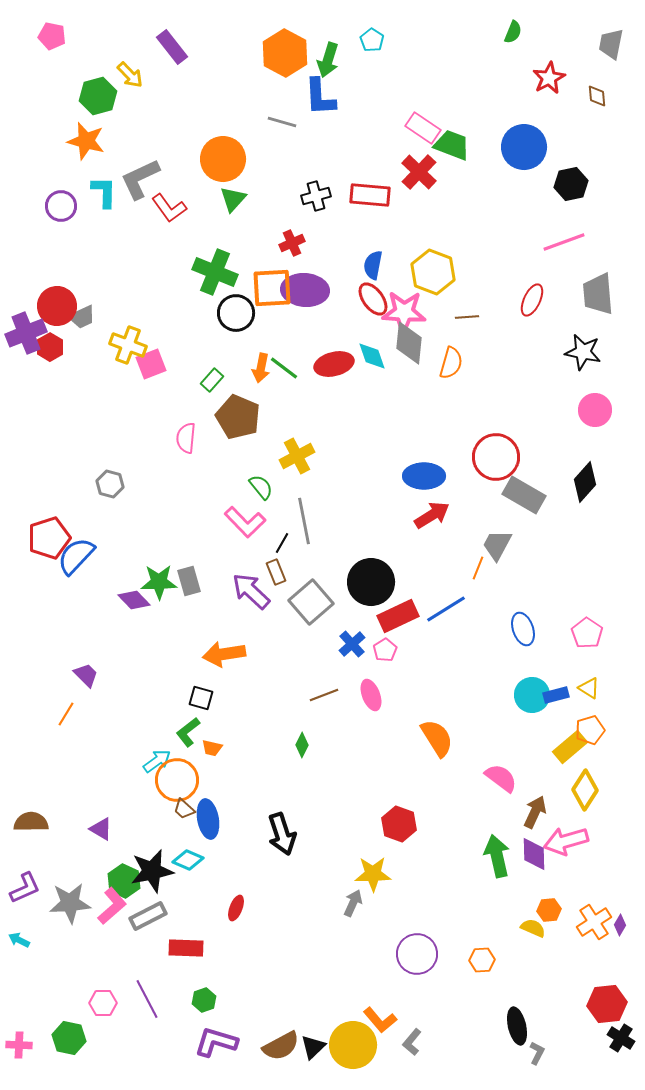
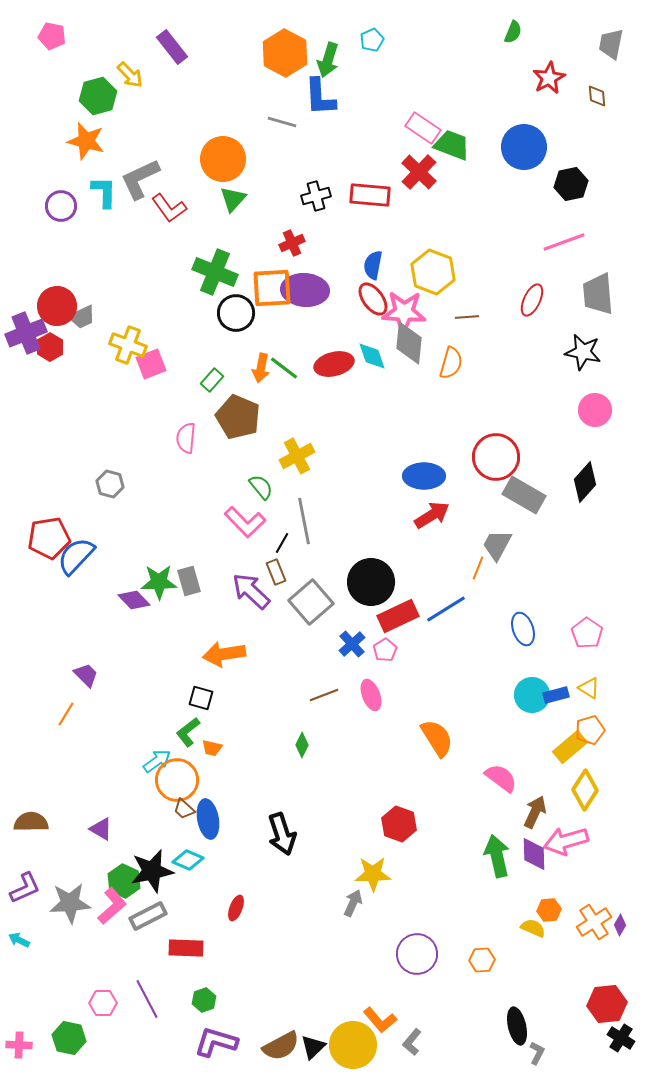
cyan pentagon at (372, 40): rotated 15 degrees clockwise
red pentagon at (49, 538): rotated 9 degrees clockwise
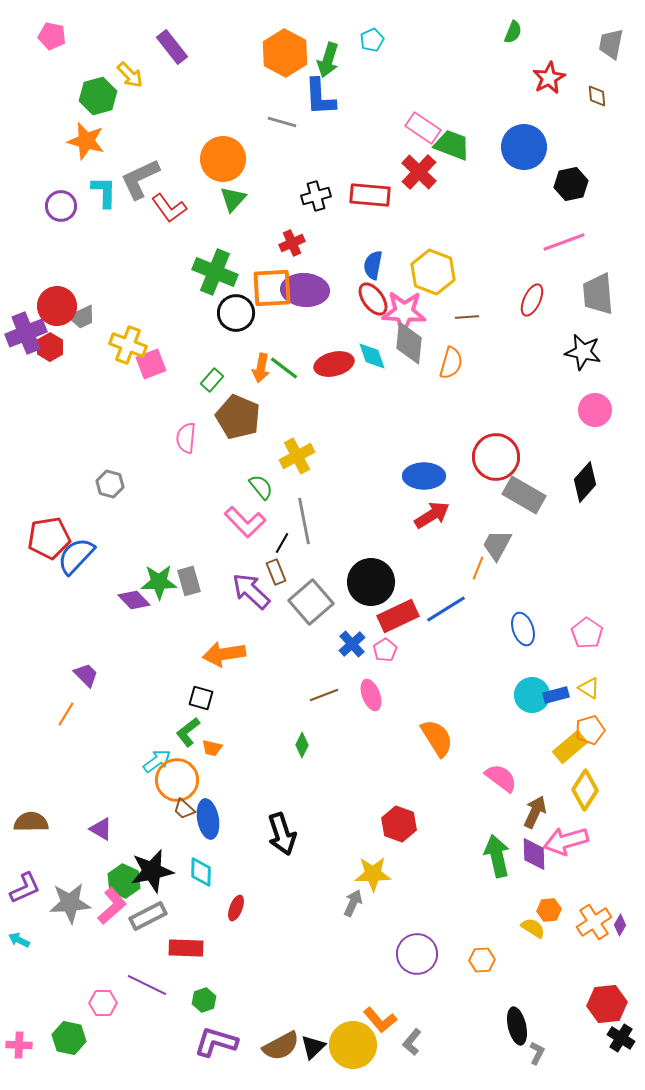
cyan diamond at (188, 860): moved 13 px right, 12 px down; rotated 68 degrees clockwise
yellow semicircle at (533, 928): rotated 10 degrees clockwise
purple line at (147, 999): moved 14 px up; rotated 36 degrees counterclockwise
